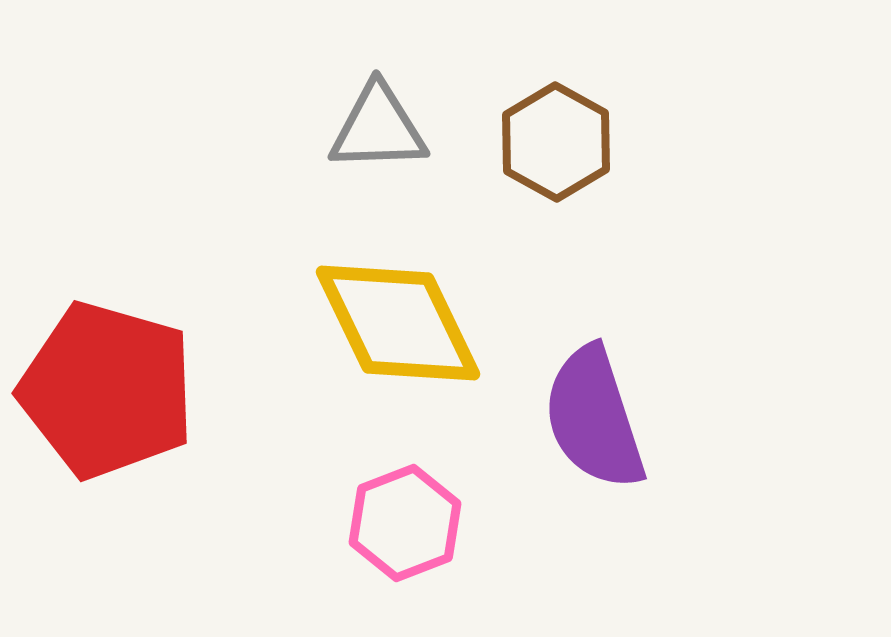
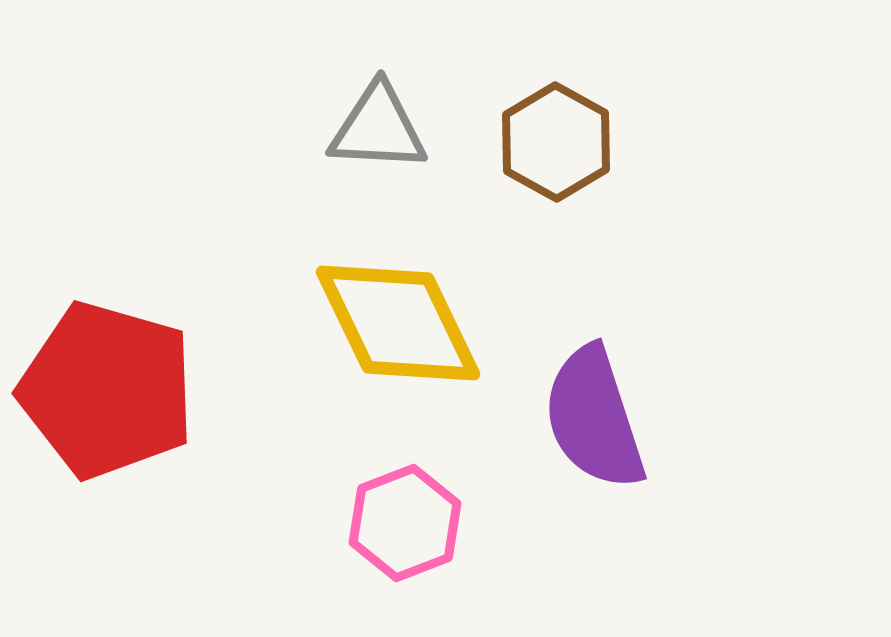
gray triangle: rotated 5 degrees clockwise
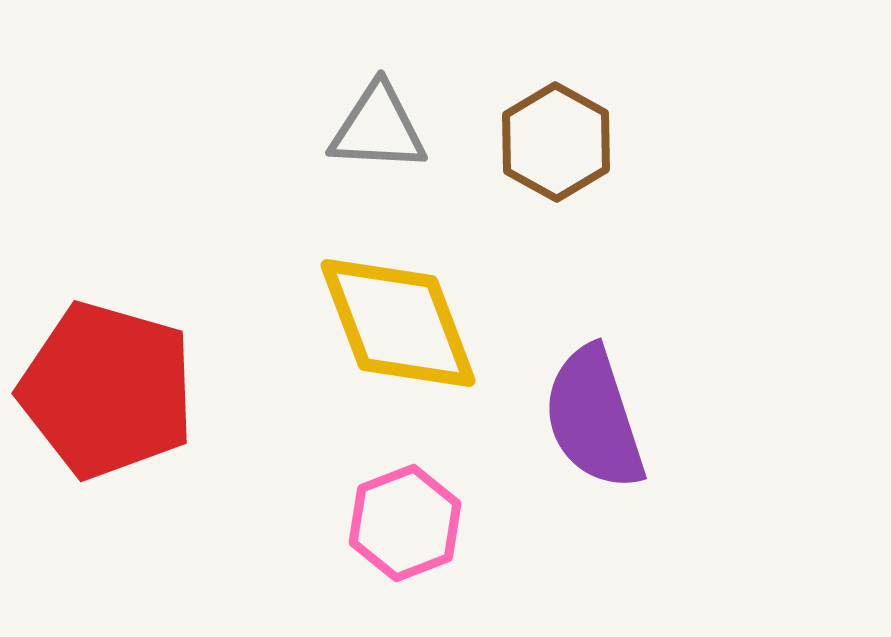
yellow diamond: rotated 5 degrees clockwise
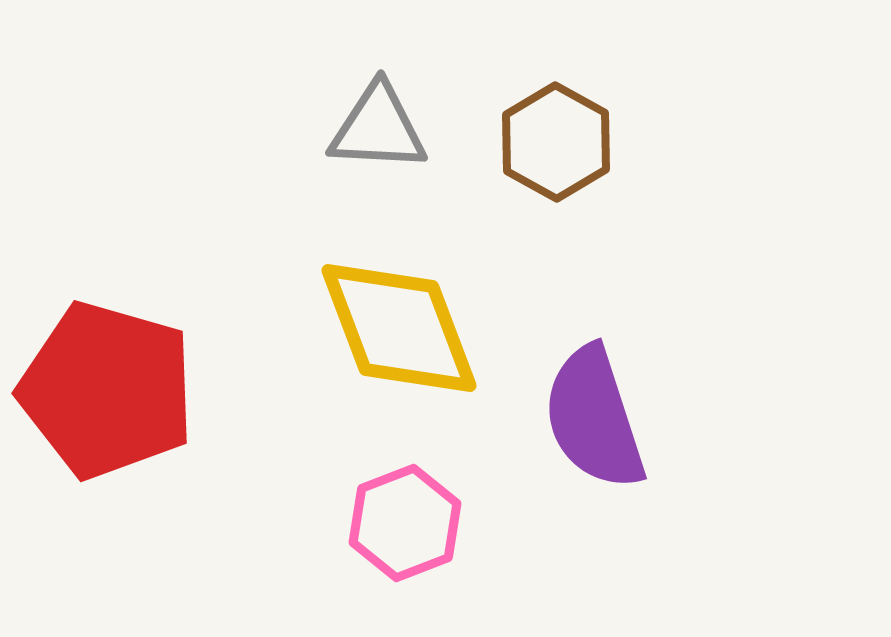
yellow diamond: moved 1 px right, 5 px down
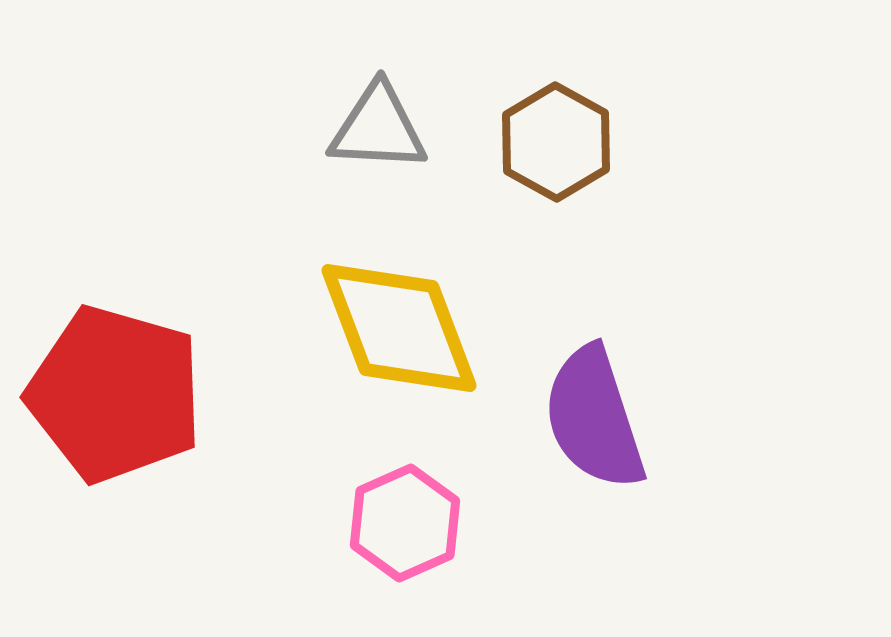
red pentagon: moved 8 px right, 4 px down
pink hexagon: rotated 3 degrees counterclockwise
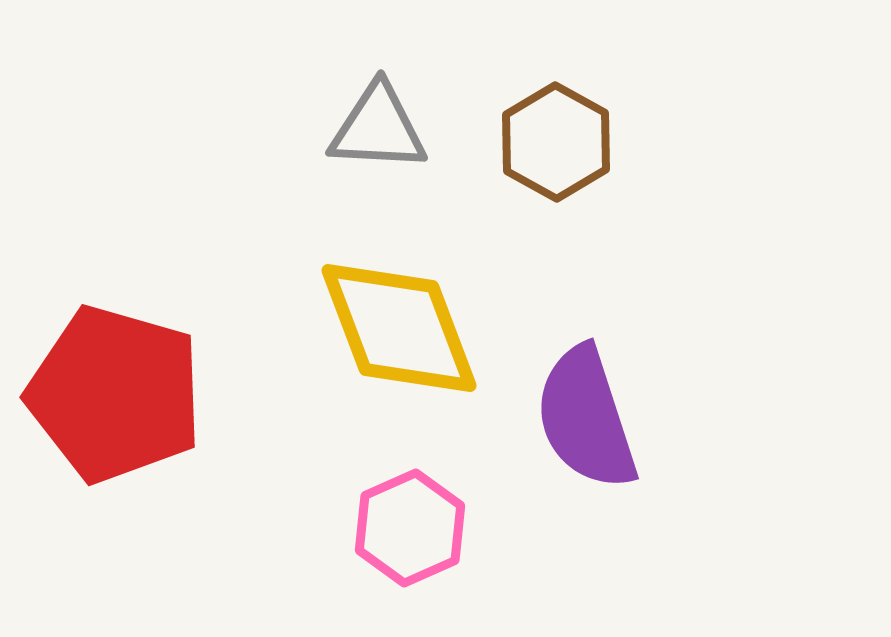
purple semicircle: moved 8 px left
pink hexagon: moved 5 px right, 5 px down
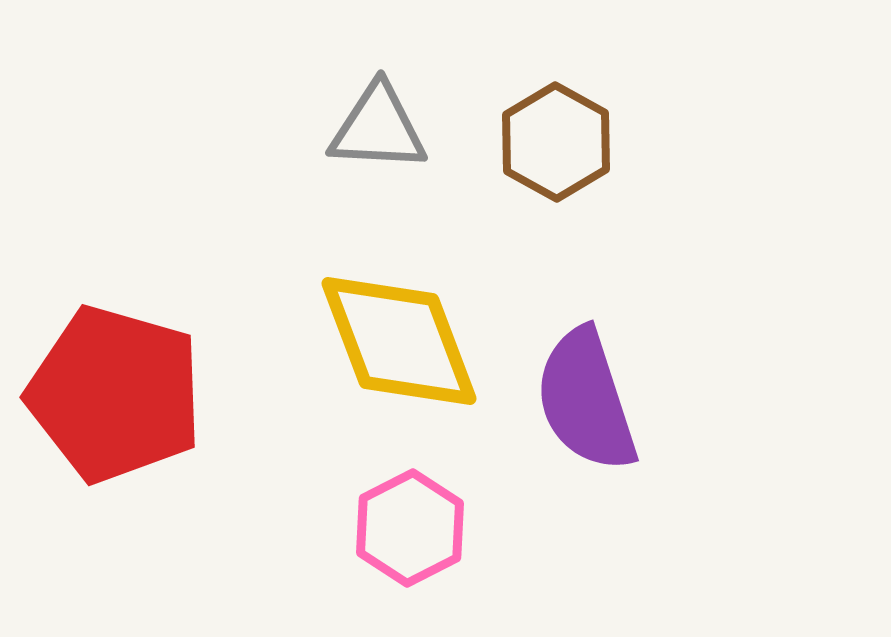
yellow diamond: moved 13 px down
purple semicircle: moved 18 px up
pink hexagon: rotated 3 degrees counterclockwise
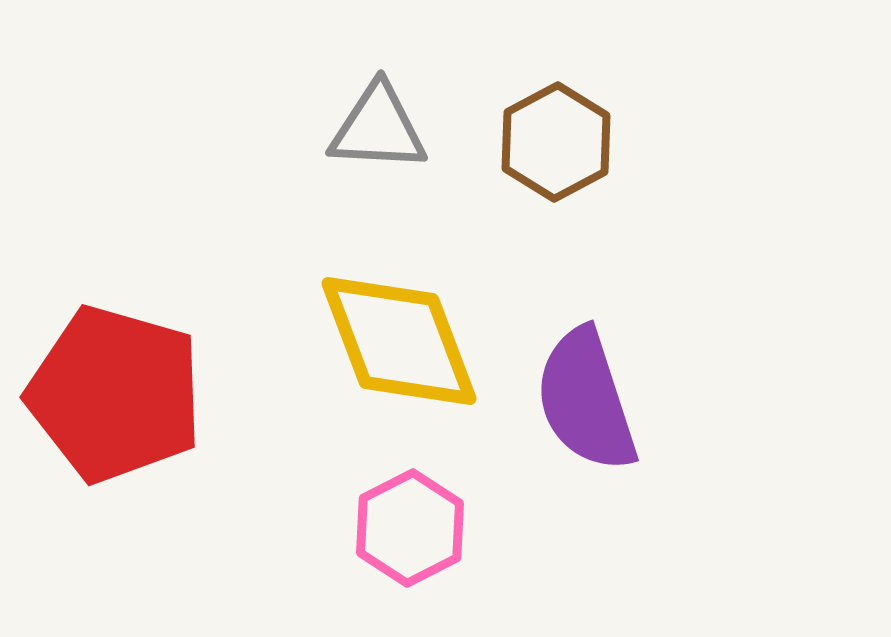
brown hexagon: rotated 3 degrees clockwise
